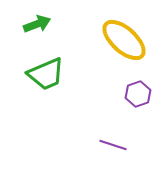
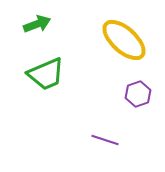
purple line: moved 8 px left, 5 px up
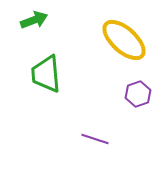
green arrow: moved 3 px left, 4 px up
green trapezoid: rotated 108 degrees clockwise
purple line: moved 10 px left, 1 px up
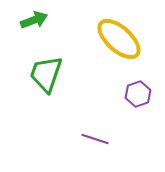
yellow ellipse: moved 5 px left, 1 px up
green trapezoid: rotated 24 degrees clockwise
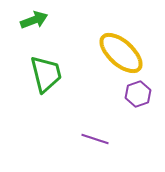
yellow ellipse: moved 2 px right, 14 px down
green trapezoid: rotated 147 degrees clockwise
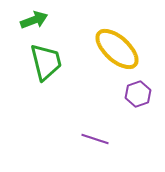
yellow ellipse: moved 4 px left, 4 px up
green trapezoid: moved 12 px up
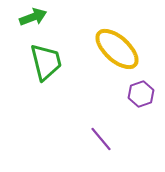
green arrow: moved 1 px left, 3 px up
purple hexagon: moved 3 px right
purple line: moved 6 px right; rotated 32 degrees clockwise
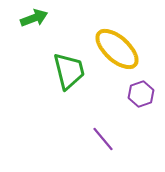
green arrow: moved 1 px right, 1 px down
green trapezoid: moved 23 px right, 9 px down
purple line: moved 2 px right
